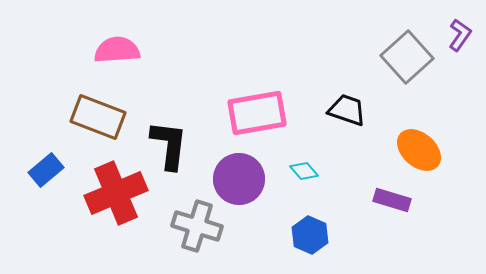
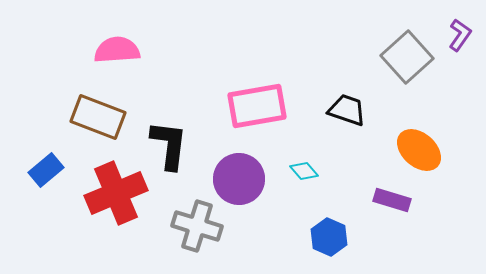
pink rectangle: moved 7 px up
blue hexagon: moved 19 px right, 2 px down
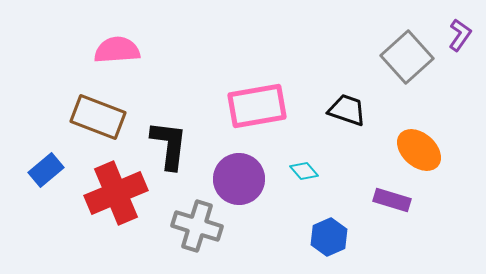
blue hexagon: rotated 12 degrees clockwise
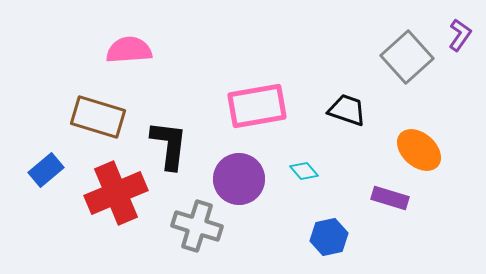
pink semicircle: moved 12 px right
brown rectangle: rotated 4 degrees counterclockwise
purple rectangle: moved 2 px left, 2 px up
blue hexagon: rotated 12 degrees clockwise
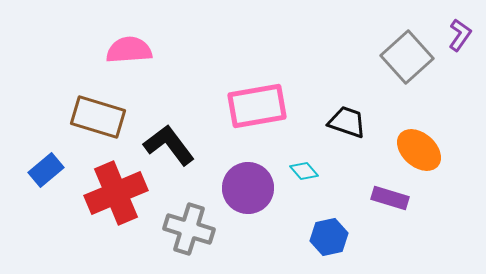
black trapezoid: moved 12 px down
black L-shape: rotated 44 degrees counterclockwise
purple circle: moved 9 px right, 9 px down
gray cross: moved 8 px left, 3 px down
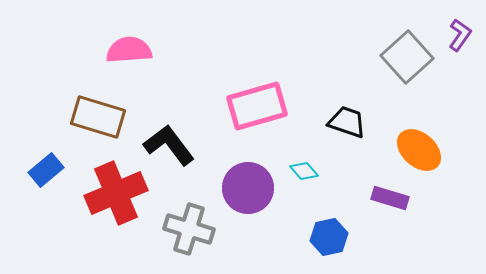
pink rectangle: rotated 6 degrees counterclockwise
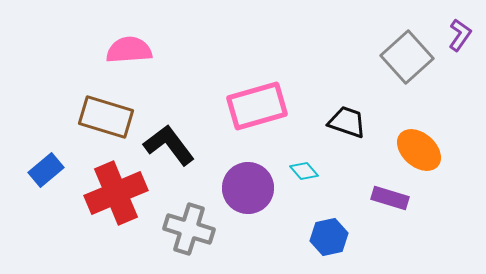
brown rectangle: moved 8 px right
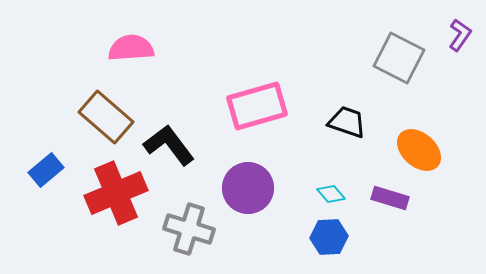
pink semicircle: moved 2 px right, 2 px up
gray square: moved 8 px left, 1 px down; rotated 21 degrees counterclockwise
brown rectangle: rotated 24 degrees clockwise
cyan diamond: moved 27 px right, 23 px down
blue hexagon: rotated 9 degrees clockwise
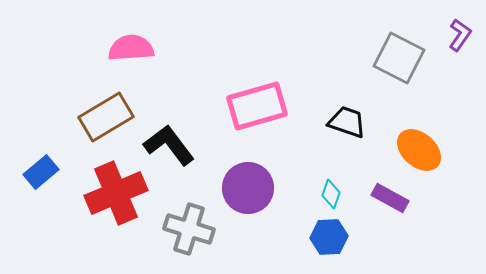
brown rectangle: rotated 72 degrees counterclockwise
blue rectangle: moved 5 px left, 2 px down
cyan diamond: rotated 60 degrees clockwise
purple rectangle: rotated 12 degrees clockwise
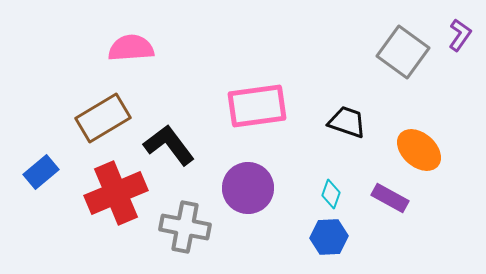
gray square: moved 4 px right, 6 px up; rotated 9 degrees clockwise
pink rectangle: rotated 8 degrees clockwise
brown rectangle: moved 3 px left, 1 px down
gray cross: moved 4 px left, 2 px up; rotated 6 degrees counterclockwise
